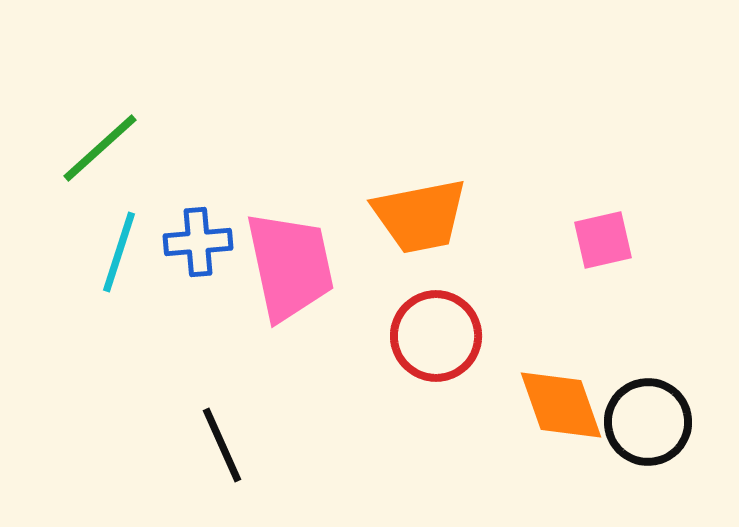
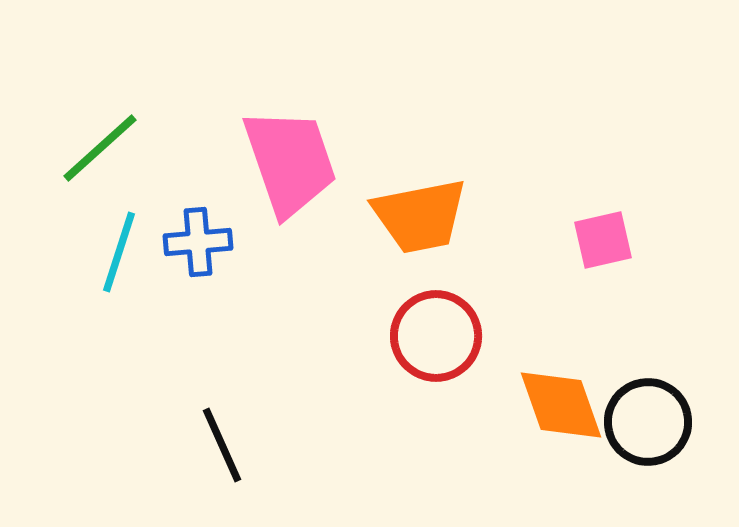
pink trapezoid: moved 104 px up; rotated 7 degrees counterclockwise
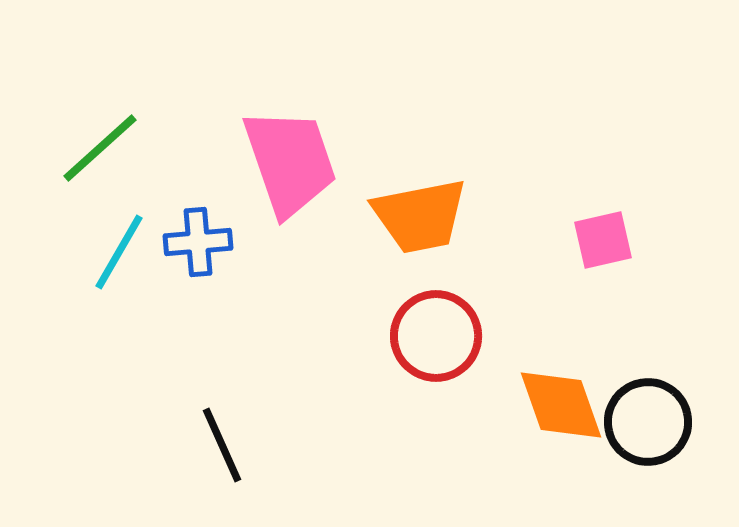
cyan line: rotated 12 degrees clockwise
